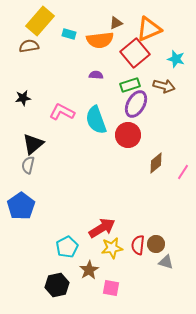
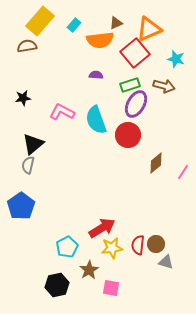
cyan rectangle: moved 5 px right, 9 px up; rotated 64 degrees counterclockwise
brown semicircle: moved 2 px left
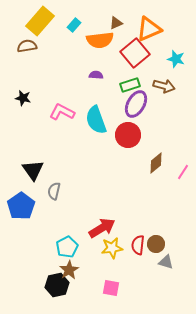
black star: rotated 21 degrees clockwise
black triangle: moved 26 px down; rotated 25 degrees counterclockwise
gray semicircle: moved 26 px right, 26 px down
brown star: moved 20 px left
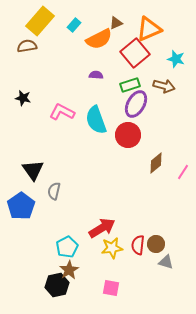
orange semicircle: moved 1 px left, 1 px up; rotated 20 degrees counterclockwise
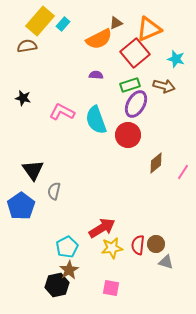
cyan rectangle: moved 11 px left, 1 px up
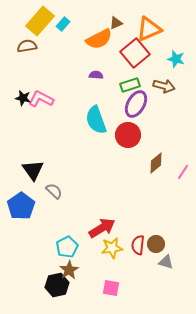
pink L-shape: moved 21 px left, 13 px up
gray semicircle: rotated 120 degrees clockwise
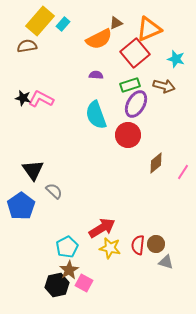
cyan semicircle: moved 5 px up
yellow star: moved 2 px left; rotated 20 degrees clockwise
pink square: moved 27 px left, 5 px up; rotated 18 degrees clockwise
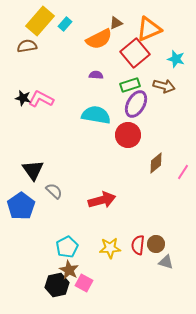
cyan rectangle: moved 2 px right
cyan semicircle: rotated 120 degrees clockwise
red arrow: moved 28 px up; rotated 16 degrees clockwise
yellow star: rotated 15 degrees counterclockwise
brown star: rotated 12 degrees counterclockwise
